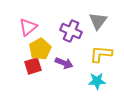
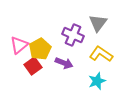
gray triangle: moved 2 px down
pink triangle: moved 9 px left, 18 px down
purple cross: moved 2 px right, 4 px down
yellow L-shape: rotated 30 degrees clockwise
red square: rotated 18 degrees counterclockwise
cyan star: rotated 18 degrees counterclockwise
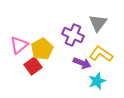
yellow pentagon: moved 2 px right
purple arrow: moved 18 px right
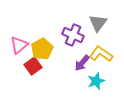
purple arrow: rotated 108 degrees clockwise
cyan star: moved 1 px left
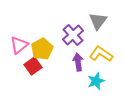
gray triangle: moved 2 px up
purple cross: rotated 25 degrees clockwise
purple arrow: moved 4 px left, 1 px up; rotated 132 degrees clockwise
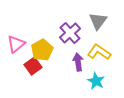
purple cross: moved 3 px left, 2 px up
pink triangle: moved 3 px left, 1 px up
yellow pentagon: moved 1 px down
yellow L-shape: moved 2 px left, 2 px up
cyan star: rotated 24 degrees counterclockwise
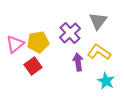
pink triangle: moved 1 px left
yellow pentagon: moved 4 px left, 8 px up; rotated 20 degrees clockwise
cyan star: moved 10 px right
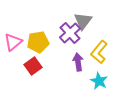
gray triangle: moved 15 px left
pink triangle: moved 2 px left, 2 px up
yellow L-shape: rotated 85 degrees counterclockwise
cyan star: moved 7 px left
